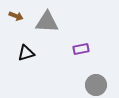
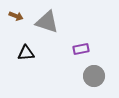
gray triangle: rotated 15 degrees clockwise
black triangle: rotated 12 degrees clockwise
gray circle: moved 2 px left, 9 px up
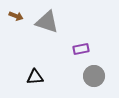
black triangle: moved 9 px right, 24 px down
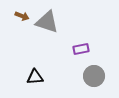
brown arrow: moved 6 px right
